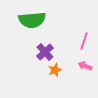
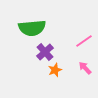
green semicircle: moved 8 px down
pink line: rotated 36 degrees clockwise
pink arrow: moved 2 px down; rotated 24 degrees clockwise
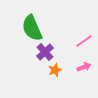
green semicircle: rotated 72 degrees clockwise
pink arrow: moved 1 px left, 1 px up; rotated 112 degrees clockwise
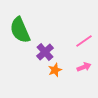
green semicircle: moved 12 px left, 2 px down
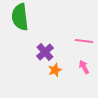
green semicircle: moved 13 px up; rotated 16 degrees clockwise
pink line: rotated 42 degrees clockwise
pink arrow: rotated 96 degrees counterclockwise
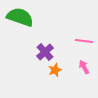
green semicircle: rotated 116 degrees clockwise
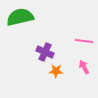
green semicircle: rotated 32 degrees counterclockwise
purple cross: rotated 24 degrees counterclockwise
orange star: moved 1 px right, 1 px down; rotated 24 degrees clockwise
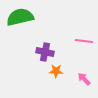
purple cross: rotated 12 degrees counterclockwise
pink arrow: moved 12 px down; rotated 16 degrees counterclockwise
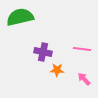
pink line: moved 2 px left, 8 px down
purple cross: moved 2 px left
orange star: moved 1 px right, 1 px up
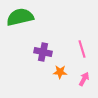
pink line: rotated 66 degrees clockwise
orange star: moved 3 px right, 2 px down
pink arrow: rotated 72 degrees clockwise
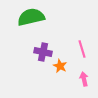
green semicircle: moved 11 px right
orange star: moved 6 px up; rotated 24 degrees clockwise
pink arrow: rotated 40 degrees counterclockwise
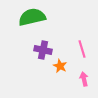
green semicircle: moved 1 px right
purple cross: moved 2 px up
